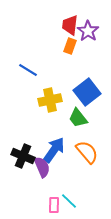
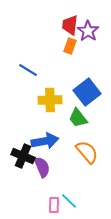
yellow cross: rotated 10 degrees clockwise
blue arrow: moved 9 px left, 9 px up; rotated 44 degrees clockwise
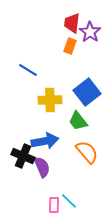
red trapezoid: moved 2 px right, 2 px up
purple star: moved 2 px right, 1 px down
green trapezoid: moved 3 px down
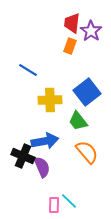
purple star: moved 1 px right, 1 px up
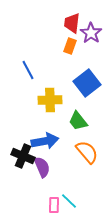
purple star: moved 2 px down
blue line: rotated 30 degrees clockwise
blue square: moved 9 px up
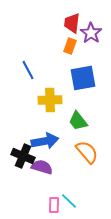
blue square: moved 4 px left, 5 px up; rotated 28 degrees clockwise
purple semicircle: rotated 50 degrees counterclockwise
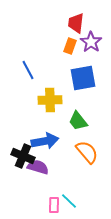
red trapezoid: moved 4 px right
purple star: moved 9 px down
purple semicircle: moved 4 px left
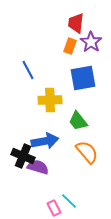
pink rectangle: moved 3 px down; rotated 28 degrees counterclockwise
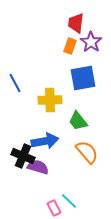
blue line: moved 13 px left, 13 px down
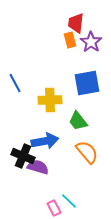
orange rectangle: moved 6 px up; rotated 35 degrees counterclockwise
blue square: moved 4 px right, 5 px down
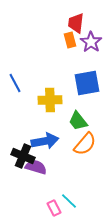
orange semicircle: moved 2 px left, 8 px up; rotated 80 degrees clockwise
purple semicircle: moved 2 px left
